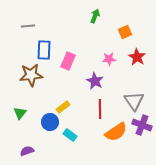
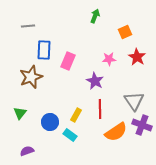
brown star: moved 2 px down; rotated 15 degrees counterclockwise
yellow rectangle: moved 13 px right, 8 px down; rotated 24 degrees counterclockwise
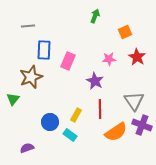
green triangle: moved 7 px left, 14 px up
purple semicircle: moved 3 px up
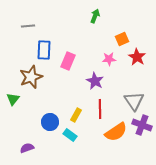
orange square: moved 3 px left, 7 px down
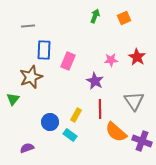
orange square: moved 2 px right, 21 px up
pink star: moved 2 px right, 1 px down
purple cross: moved 16 px down
orange semicircle: rotated 75 degrees clockwise
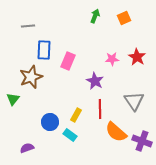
pink star: moved 1 px right, 1 px up
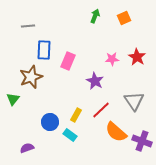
red line: moved 1 px right, 1 px down; rotated 48 degrees clockwise
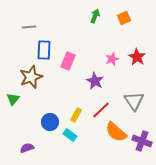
gray line: moved 1 px right, 1 px down
pink star: rotated 16 degrees counterclockwise
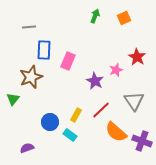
pink star: moved 4 px right, 11 px down
